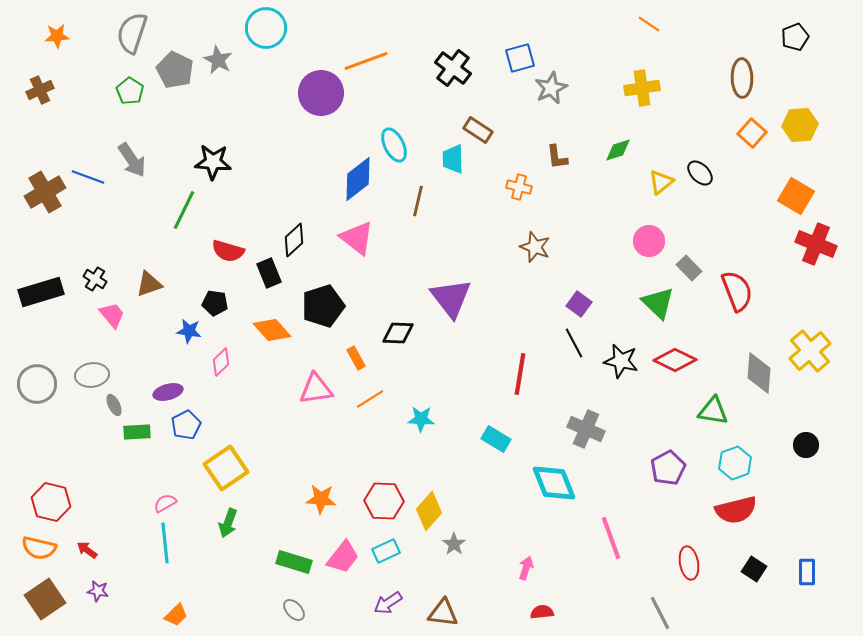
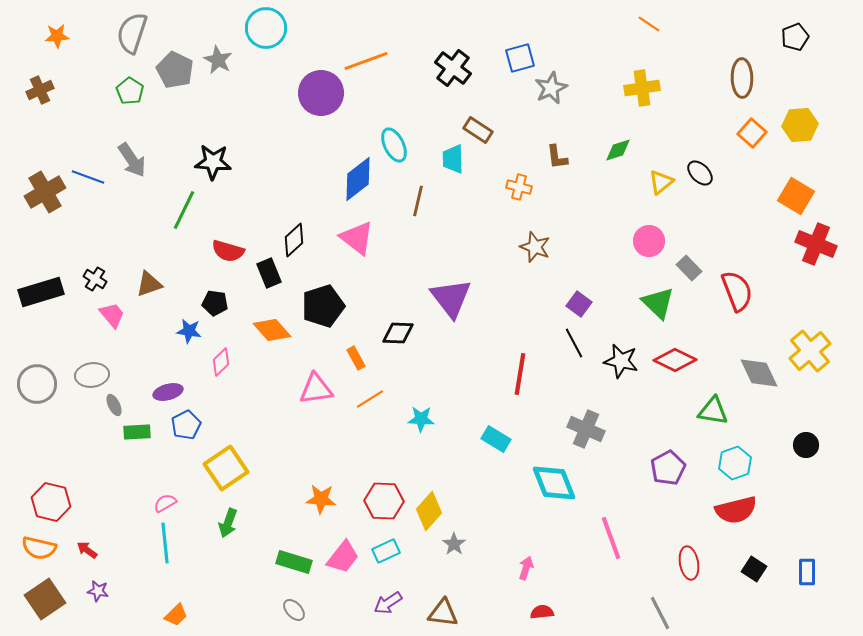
gray diamond at (759, 373): rotated 30 degrees counterclockwise
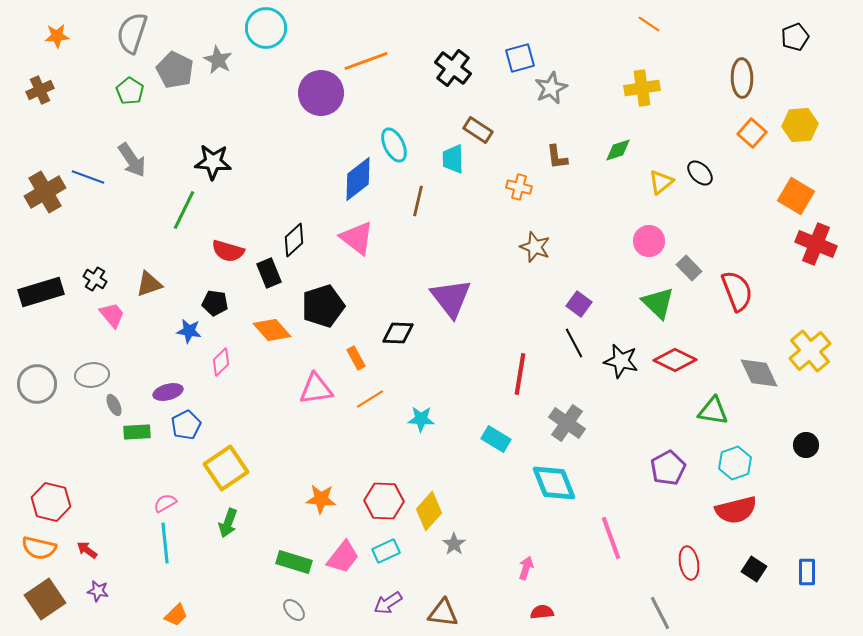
gray cross at (586, 429): moved 19 px left, 6 px up; rotated 12 degrees clockwise
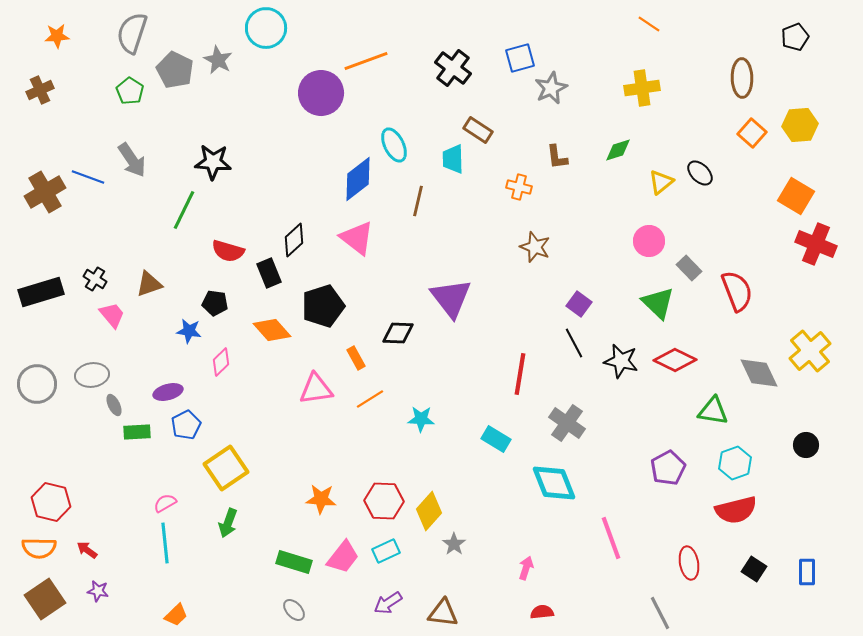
orange semicircle at (39, 548): rotated 12 degrees counterclockwise
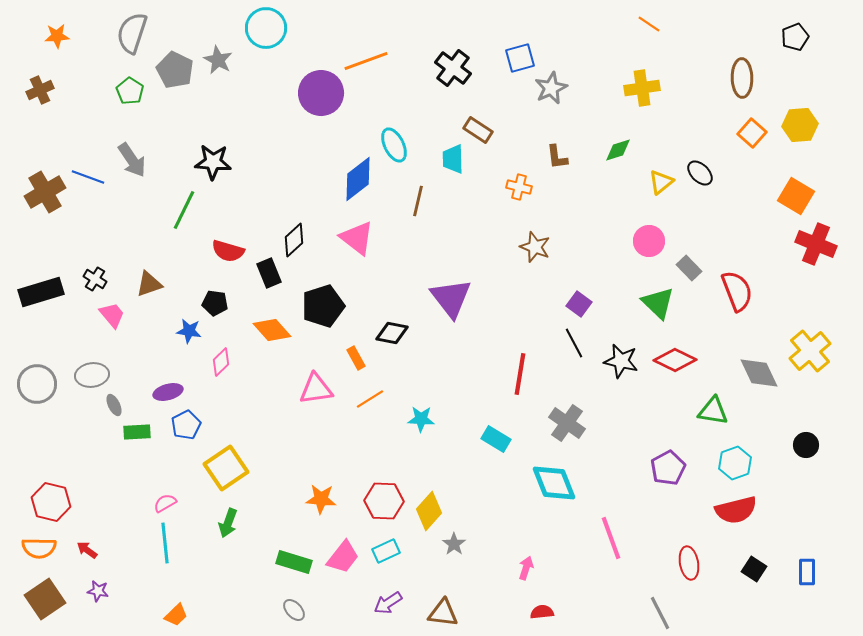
black diamond at (398, 333): moved 6 px left; rotated 8 degrees clockwise
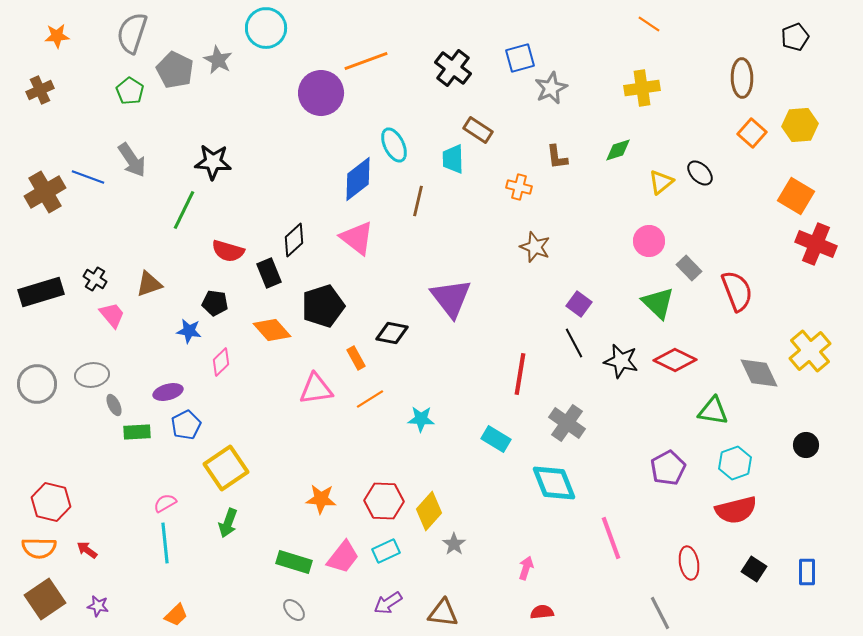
purple star at (98, 591): moved 15 px down
